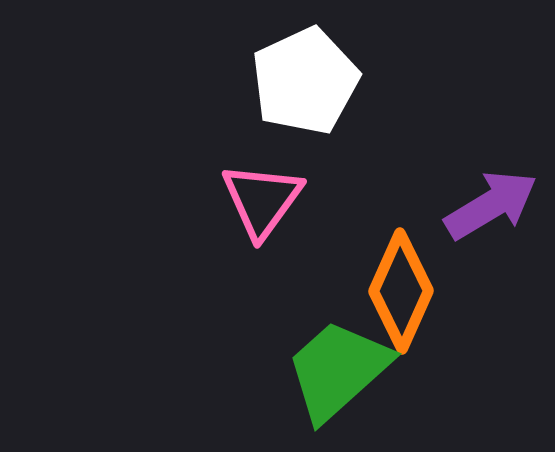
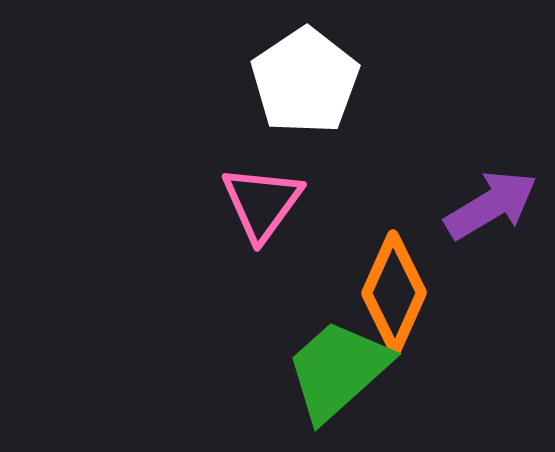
white pentagon: rotated 9 degrees counterclockwise
pink triangle: moved 3 px down
orange diamond: moved 7 px left, 2 px down
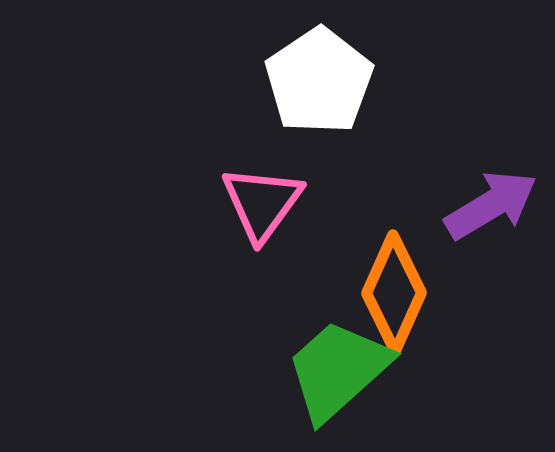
white pentagon: moved 14 px right
